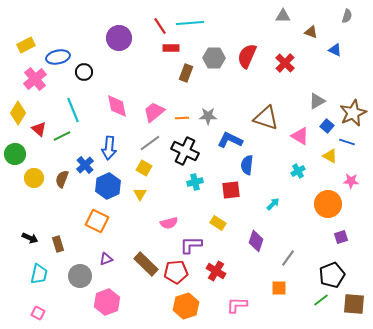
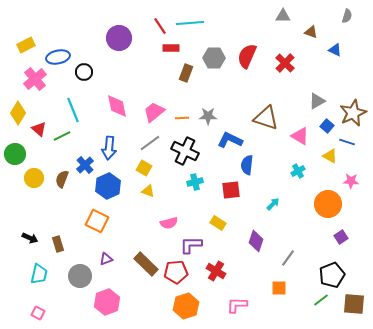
yellow triangle at (140, 194): moved 8 px right, 3 px up; rotated 40 degrees counterclockwise
purple square at (341, 237): rotated 16 degrees counterclockwise
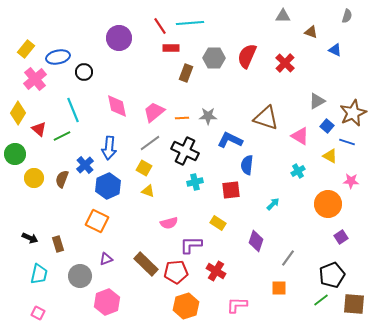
yellow rectangle at (26, 45): moved 4 px down; rotated 24 degrees counterclockwise
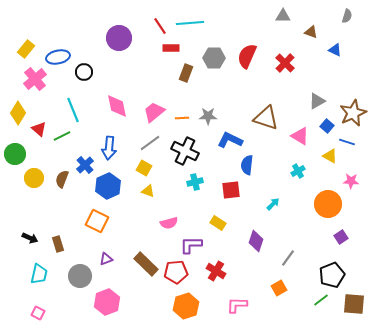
orange square at (279, 288): rotated 28 degrees counterclockwise
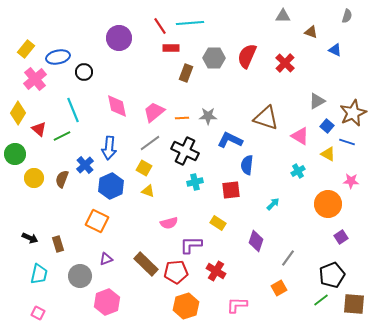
yellow triangle at (330, 156): moved 2 px left, 2 px up
blue hexagon at (108, 186): moved 3 px right
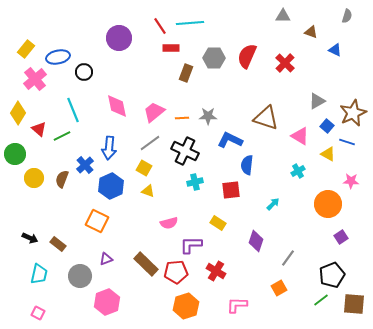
brown rectangle at (58, 244): rotated 35 degrees counterclockwise
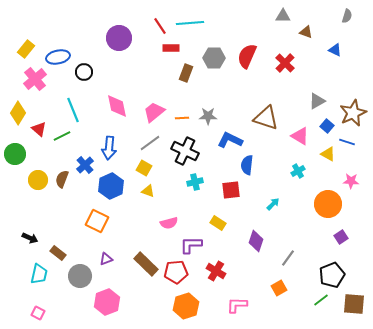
brown triangle at (311, 32): moved 5 px left
yellow circle at (34, 178): moved 4 px right, 2 px down
brown rectangle at (58, 244): moved 9 px down
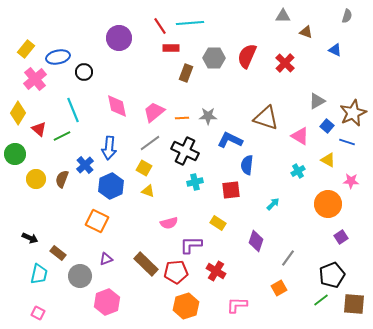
yellow triangle at (328, 154): moved 6 px down
yellow circle at (38, 180): moved 2 px left, 1 px up
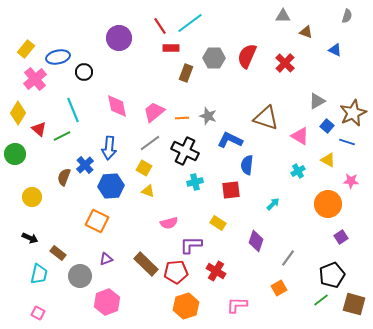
cyan line at (190, 23): rotated 32 degrees counterclockwise
gray star at (208, 116): rotated 18 degrees clockwise
yellow circle at (36, 179): moved 4 px left, 18 px down
brown semicircle at (62, 179): moved 2 px right, 2 px up
blue hexagon at (111, 186): rotated 20 degrees clockwise
brown square at (354, 304): rotated 10 degrees clockwise
